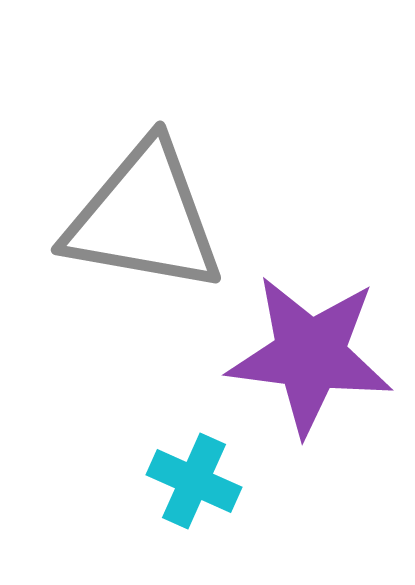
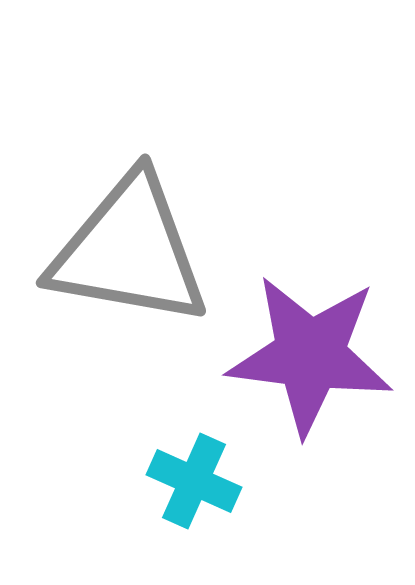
gray triangle: moved 15 px left, 33 px down
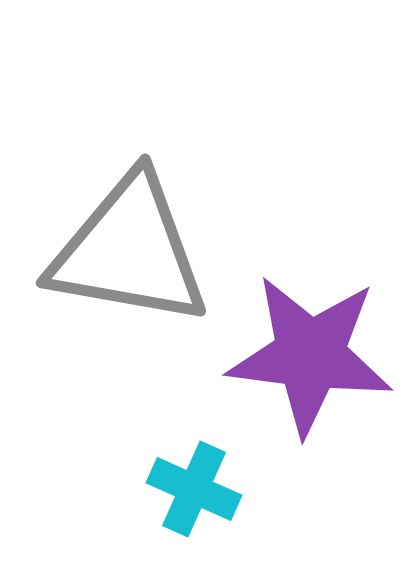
cyan cross: moved 8 px down
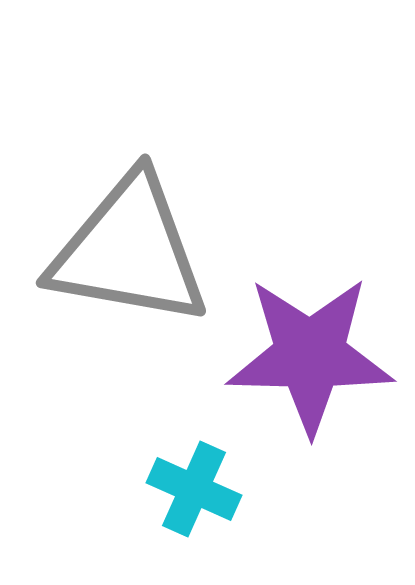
purple star: rotated 6 degrees counterclockwise
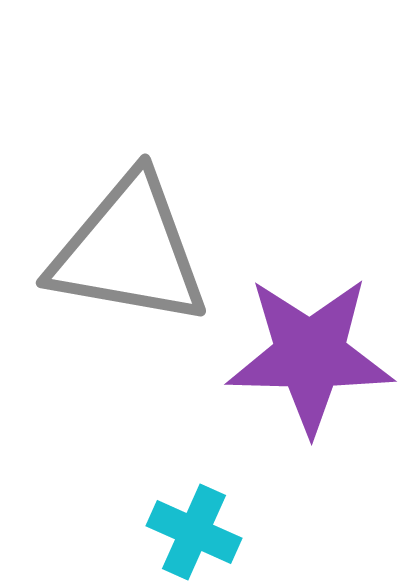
cyan cross: moved 43 px down
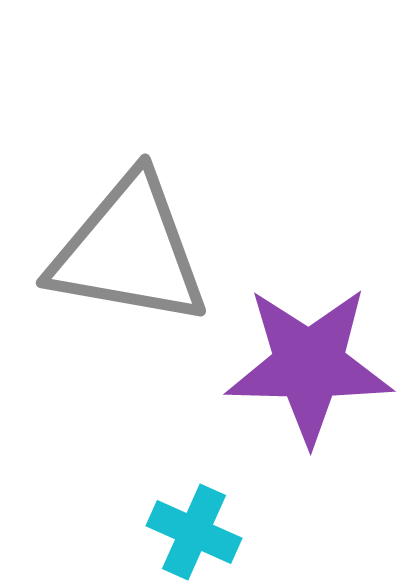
purple star: moved 1 px left, 10 px down
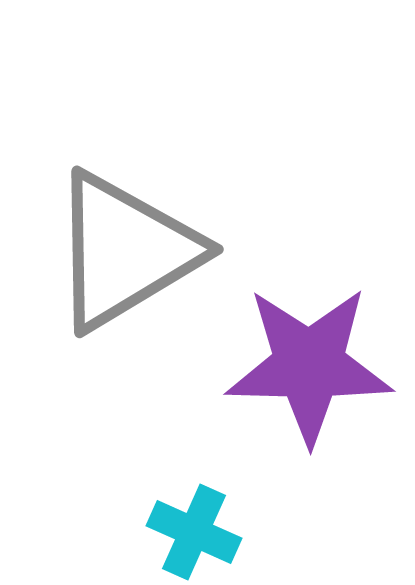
gray triangle: moved 4 px left; rotated 41 degrees counterclockwise
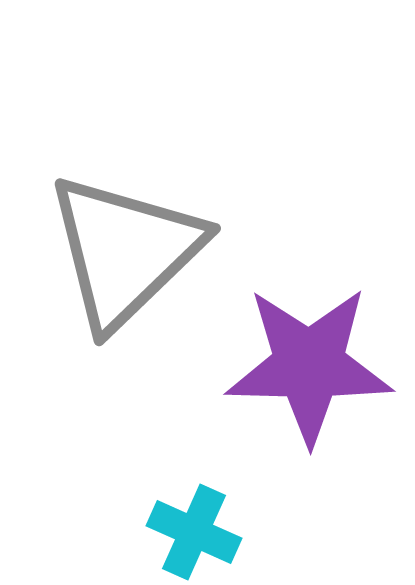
gray triangle: rotated 13 degrees counterclockwise
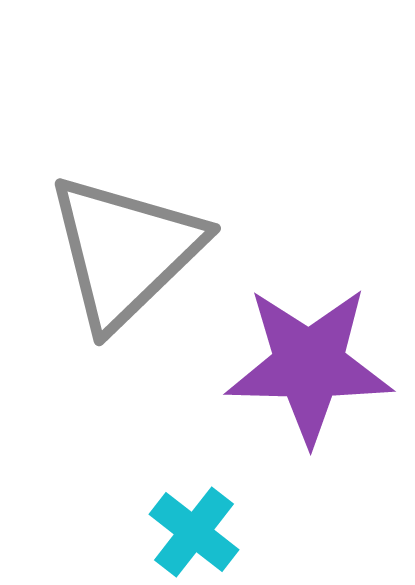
cyan cross: rotated 14 degrees clockwise
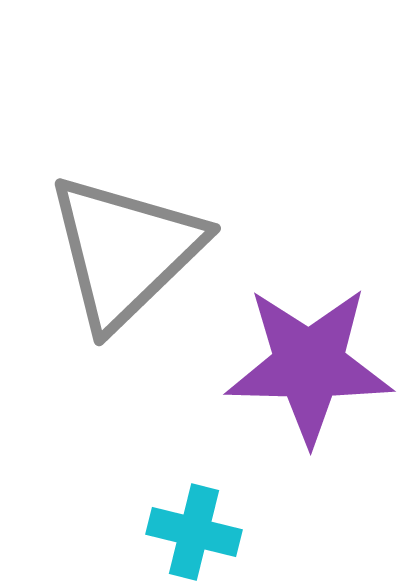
cyan cross: rotated 24 degrees counterclockwise
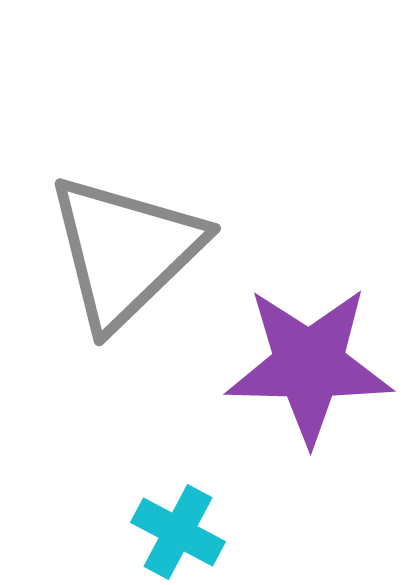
cyan cross: moved 16 px left; rotated 14 degrees clockwise
